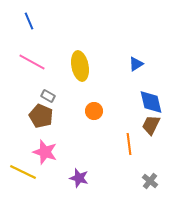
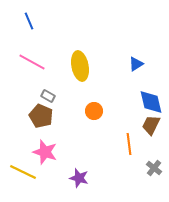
gray cross: moved 4 px right, 13 px up
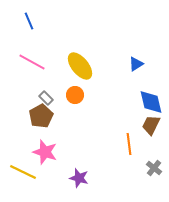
yellow ellipse: rotated 28 degrees counterclockwise
gray rectangle: moved 2 px left, 2 px down; rotated 16 degrees clockwise
orange circle: moved 19 px left, 16 px up
brown pentagon: rotated 20 degrees clockwise
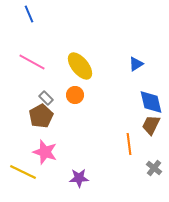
blue line: moved 7 px up
purple star: rotated 18 degrees counterclockwise
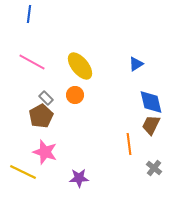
blue line: rotated 30 degrees clockwise
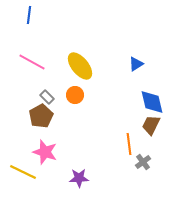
blue line: moved 1 px down
gray rectangle: moved 1 px right, 1 px up
blue diamond: moved 1 px right
gray cross: moved 11 px left, 6 px up; rotated 14 degrees clockwise
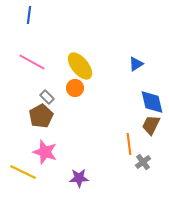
orange circle: moved 7 px up
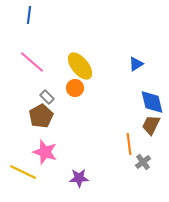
pink line: rotated 12 degrees clockwise
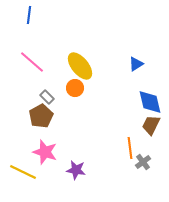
blue diamond: moved 2 px left
orange line: moved 1 px right, 4 px down
purple star: moved 3 px left, 8 px up; rotated 12 degrees clockwise
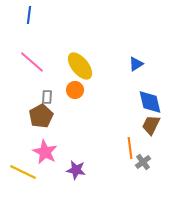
orange circle: moved 2 px down
gray rectangle: rotated 48 degrees clockwise
pink star: rotated 10 degrees clockwise
